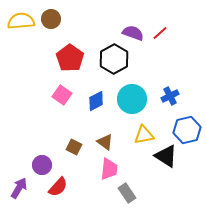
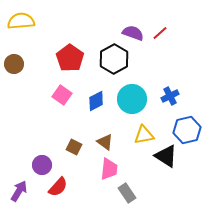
brown circle: moved 37 px left, 45 px down
purple arrow: moved 3 px down
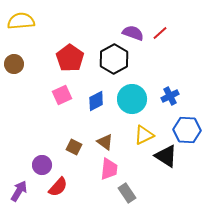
pink square: rotated 30 degrees clockwise
blue hexagon: rotated 16 degrees clockwise
yellow triangle: rotated 15 degrees counterclockwise
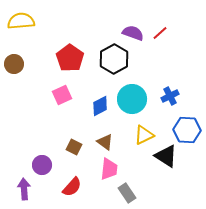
blue diamond: moved 4 px right, 5 px down
red semicircle: moved 14 px right
purple arrow: moved 5 px right, 2 px up; rotated 35 degrees counterclockwise
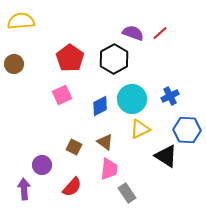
yellow triangle: moved 4 px left, 6 px up
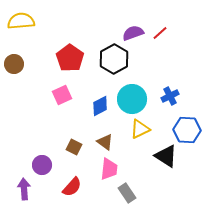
purple semicircle: rotated 40 degrees counterclockwise
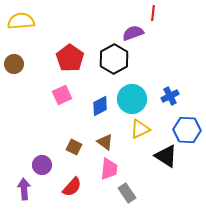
red line: moved 7 px left, 20 px up; rotated 42 degrees counterclockwise
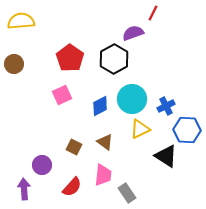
red line: rotated 21 degrees clockwise
blue cross: moved 4 px left, 10 px down
pink trapezoid: moved 6 px left, 6 px down
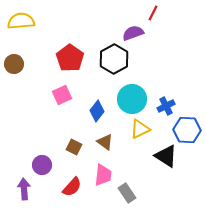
blue diamond: moved 3 px left, 5 px down; rotated 25 degrees counterclockwise
